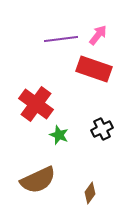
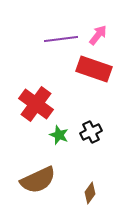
black cross: moved 11 px left, 3 px down
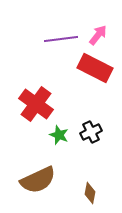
red rectangle: moved 1 px right, 1 px up; rotated 8 degrees clockwise
brown diamond: rotated 25 degrees counterclockwise
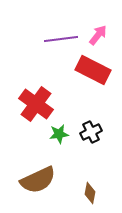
red rectangle: moved 2 px left, 2 px down
green star: moved 1 px up; rotated 30 degrees counterclockwise
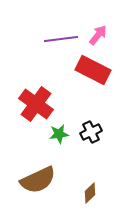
brown diamond: rotated 35 degrees clockwise
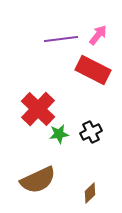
red cross: moved 2 px right, 5 px down; rotated 8 degrees clockwise
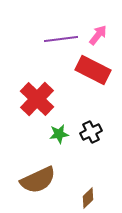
red cross: moved 1 px left, 10 px up
brown diamond: moved 2 px left, 5 px down
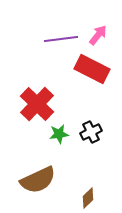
red rectangle: moved 1 px left, 1 px up
red cross: moved 5 px down
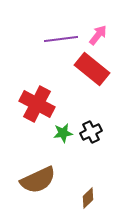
red rectangle: rotated 12 degrees clockwise
red cross: rotated 16 degrees counterclockwise
green star: moved 4 px right, 1 px up
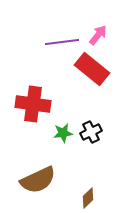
purple line: moved 1 px right, 3 px down
red cross: moved 4 px left; rotated 20 degrees counterclockwise
